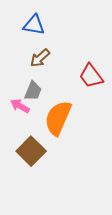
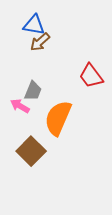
brown arrow: moved 16 px up
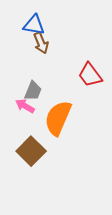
brown arrow: moved 1 px right, 1 px down; rotated 70 degrees counterclockwise
red trapezoid: moved 1 px left, 1 px up
pink arrow: moved 5 px right
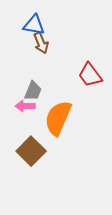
pink arrow: rotated 30 degrees counterclockwise
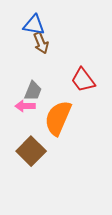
red trapezoid: moved 7 px left, 5 px down
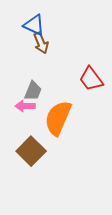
blue triangle: rotated 15 degrees clockwise
red trapezoid: moved 8 px right, 1 px up
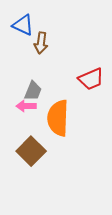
blue triangle: moved 11 px left
brown arrow: rotated 30 degrees clockwise
red trapezoid: rotated 76 degrees counterclockwise
pink arrow: moved 1 px right
orange semicircle: rotated 21 degrees counterclockwise
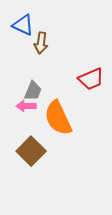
orange semicircle: rotated 27 degrees counterclockwise
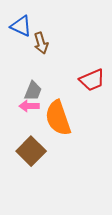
blue triangle: moved 2 px left, 1 px down
brown arrow: rotated 25 degrees counterclockwise
red trapezoid: moved 1 px right, 1 px down
pink arrow: moved 3 px right
orange semicircle: rotated 6 degrees clockwise
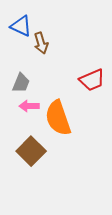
gray trapezoid: moved 12 px left, 8 px up
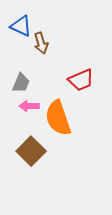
red trapezoid: moved 11 px left
